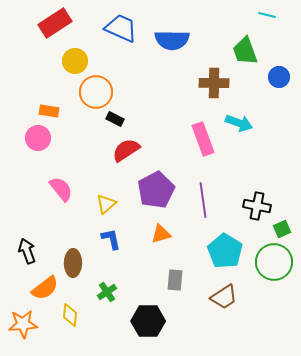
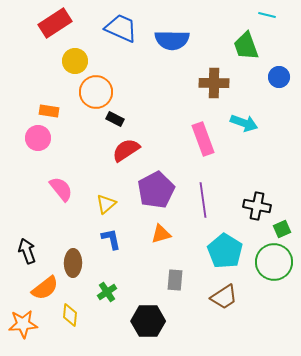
green trapezoid: moved 1 px right, 5 px up
cyan arrow: moved 5 px right
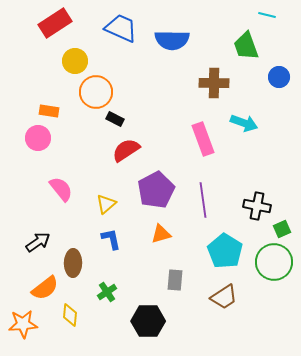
black arrow: moved 11 px right, 9 px up; rotated 75 degrees clockwise
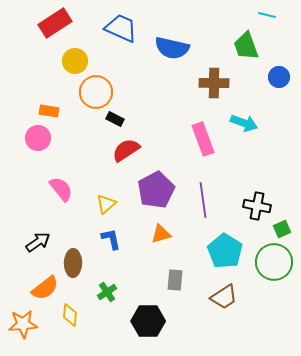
blue semicircle: moved 8 px down; rotated 12 degrees clockwise
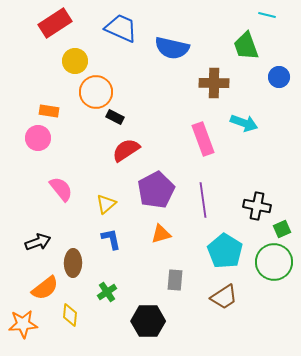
black rectangle: moved 2 px up
black arrow: rotated 15 degrees clockwise
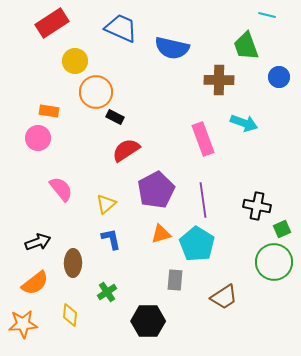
red rectangle: moved 3 px left
brown cross: moved 5 px right, 3 px up
cyan pentagon: moved 28 px left, 7 px up
orange semicircle: moved 10 px left, 5 px up
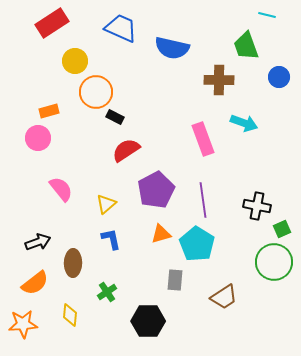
orange rectangle: rotated 24 degrees counterclockwise
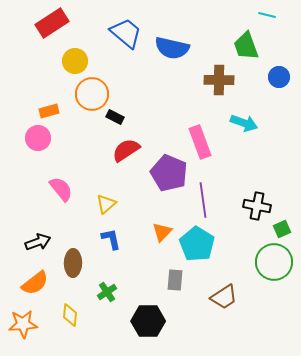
blue trapezoid: moved 5 px right, 5 px down; rotated 16 degrees clockwise
orange circle: moved 4 px left, 2 px down
pink rectangle: moved 3 px left, 3 px down
purple pentagon: moved 13 px right, 17 px up; rotated 21 degrees counterclockwise
orange triangle: moved 1 px right, 2 px up; rotated 30 degrees counterclockwise
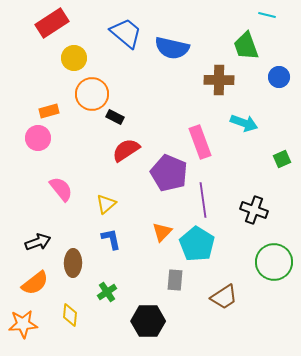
yellow circle: moved 1 px left, 3 px up
black cross: moved 3 px left, 4 px down; rotated 8 degrees clockwise
green square: moved 70 px up
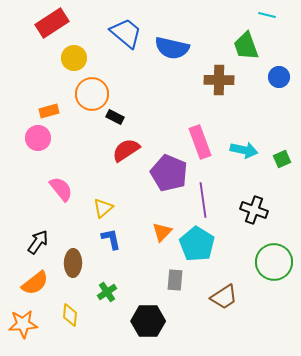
cyan arrow: moved 27 px down; rotated 8 degrees counterclockwise
yellow triangle: moved 3 px left, 4 px down
black arrow: rotated 35 degrees counterclockwise
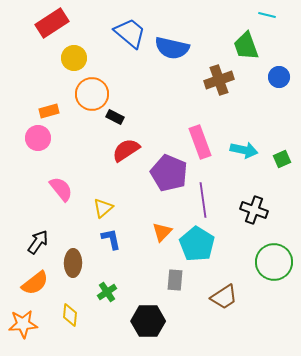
blue trapezoid: moved 4 px right
brown cross: rotated 20 degrees counterclockwise
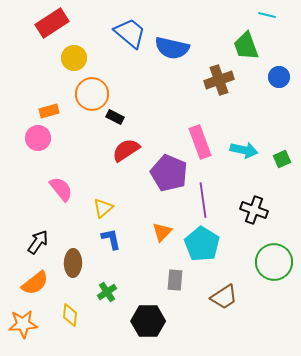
cyan pentagon: moved 5 px right
